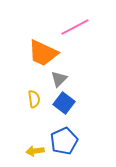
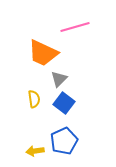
pink line: rotated 12 degrees clockwise
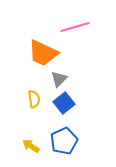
blue square: rotated 15 degrees clockwise
yellow arrow: moved 4 px left, 5 px up; rotated 42 degrees clockwise
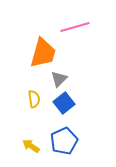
orange trapezoid: rotated 100 degrees counterclockwise
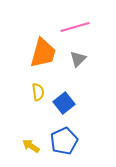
gray triangle: moved 19 px right, 20 px up
yellow semicircle: moved 4 px right, 7 px up
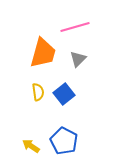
blue square: moved 9 px up
blue pentagon: rotated 20 degrees counterclockwise
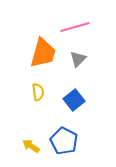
blue square: moved 10 px right, 6 px down
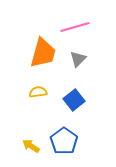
yellow semicircle: rotated 90 degrees counterclockwise
blue pentagon: rotated 8 degrees clockwise
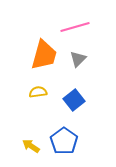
orange trapezoid: moved 1 px right, 2 px down
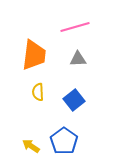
orange trapezoid: moved 10 px left; rotated 8 degrees counterclockwise
gray triangle: rotated 42 degrees clockwise
yellow semicircle: rotated 84 degrees counterclockwise
